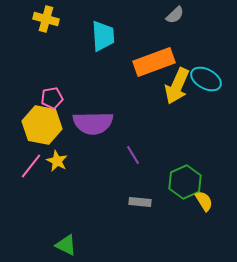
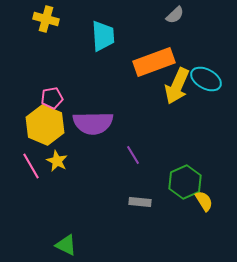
yellow hexagon: moved 3 px right; rotated 12 degrees clockwise
pink line: rotated 68 degrees counterclockwise
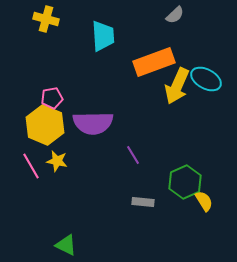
yellow star: rotated 15 degrees counterclockwise
gray rectangle: moved 3 px right
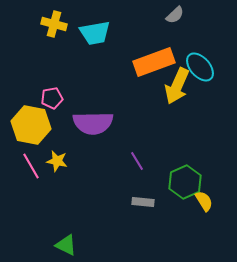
yellow cross: moved 8 px right, 5 px down
cyan trapezoid: moved 8 px left, 3 px up; rotated 84 degrees clockwise
cyan ellipse: moved 6 px left, 12 px up; rotated 20 degrees clockwise
yellow hexagon: moved 14 px left; rotated 12 degrees counterclockwise
purple line: moved 4 px right, 6 px down
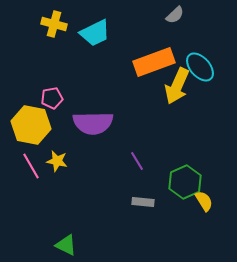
cyan trapezoid: rotated 16 degrees counterclockwise
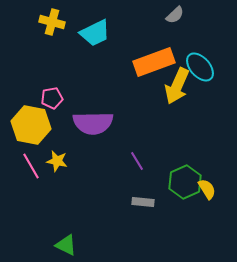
yellow cross: moved 2 px left, 2 px up
yellow semicircle: moved 3 px right, 12 px up
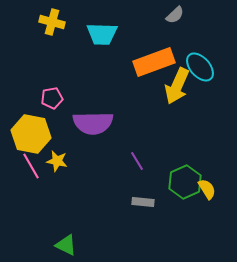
cyan trapezoid: moved 7 px right, 1 px down; rotated 28 degrees clockwise
yellow hexagon: moved 9 px down
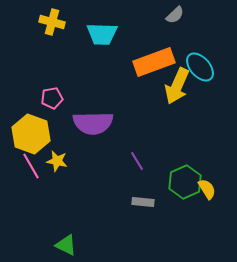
yellow hexagon: rotated 9 degrees clockwise
